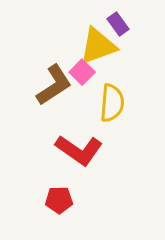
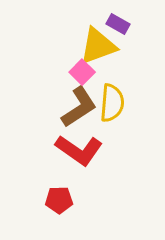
purple rectangle: rotated 25 degrees counterclockwise
brown L-shape: moved 25 px right, 22 px down
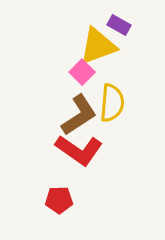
purple rectangle: moved 1 px right, 1 px down
brown L-shape: moved 8 px down
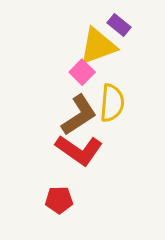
purple rectangle: rotated 10 degrees clockwise
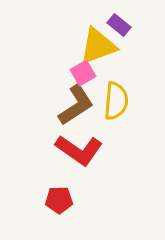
pink square: moved 1 px right, 1 px down; rotated 15 degrees clockwise
yellow semicircle: moved 4 px right, 2 px up
brown L-shape: moved 3 px left, 10 px up
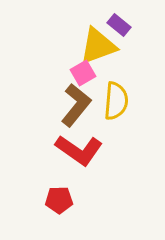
brown L-shape: rotated 18 degrees counterclockwise
